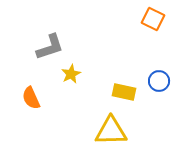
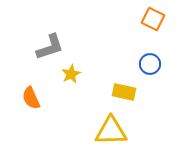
blue circle: moved 9 px left, 17 px up
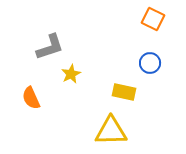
blue circle: moved 1 px up
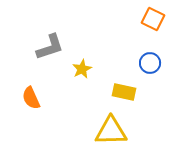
yellow star: moved 11 px right, 5 px up
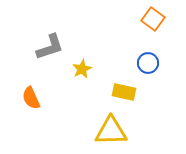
orange square: rotated 10 degrees clockwise
blue circle: moved 2 px left
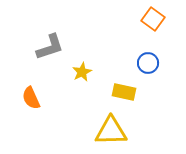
yellow star: moved 3 px down
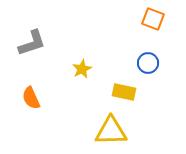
orange square: rotated 15 degrees counterclockwise
gray L-shape: moved 18 px left, 4 px up
yellow star: moved 3 px up
